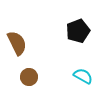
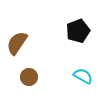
brown semicircle: rotated 120 degrees counterclockwise
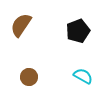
brown semicircle: moved 4 px right, 18 px up
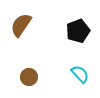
cyan semicircle: moved 3 px left, 2 px up; rotated 18 degrees clockwise
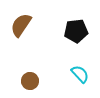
black pentagon: moved 2 px left; rotated 15 degrees clockwise
brown circle: moved 1 px right, 4 px down
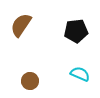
cyan semicircle: rotated 24 degrees counterclockwise
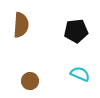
brown semicircle: rotated 150 degrees clockwise
